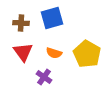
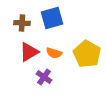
brown cross: moved 1 px right
red triangle: moved 6 px right; rotated 35 degrees clockwise
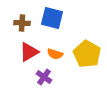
blue square: rotated 30 degrees clockwise
orange semicircle: moved 1 px right, 1 px down
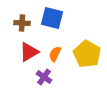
orange semicircle: rotated 98 degrees clockwise
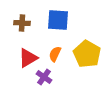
blue square: moved 6 px right, 2 px down; rotated 10 degrees counterclockwise
red triangle: moved 1 px left, 6 px down
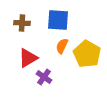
orange semicircle: moved 7 px right, 8 px up
